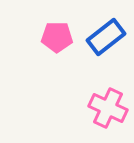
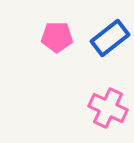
blue rectangle: moved 4 px right, 1 px down
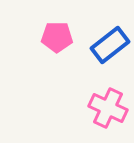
blue rectangle: moved 7 px down
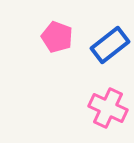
pink pentagon: rotated 20 degrees clockwise
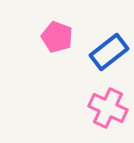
blue rectangle: moved 1 px left, 7 px down
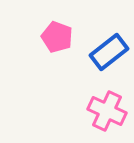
pink cross: moved 1 px left, 3 px down
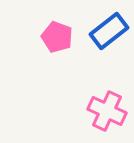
blue rectangle: moved 21 px up
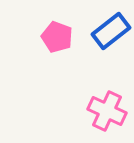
blue rectangle: moved 2 px right
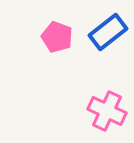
blue rectangle: moved 3 px left, 1 px down
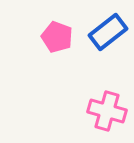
pink cross: rotated 9 degrees counterclockwise
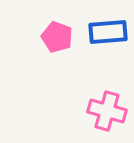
blue rectangle: rotated 33 degrees clockwise
